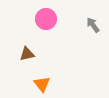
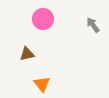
pink circle: moved 3 px left
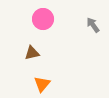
brown triangle: moved 5 px right, 1 px up
orange triangle: rotated 18 degrees clockwise
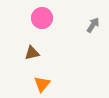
pink circle: moved 1 px left, 1 px up
gray arrow: rotated 70 degrees clockwise
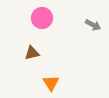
gray arrow: rotated 84 degrees clockwise
orange triangle: moved 9 px right, 1 px up; rotated 12 degrees counterclockwise
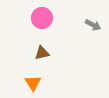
brown triangle: moved 10 px right
orange triangle: moved 18 px left
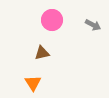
pink circle: moved 10 px right, 2 px down
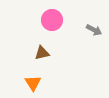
gray arrow: moved 1 px right, 5 px down
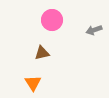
gray arrow: rotated 133 degrees clockwise
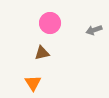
pink circle: moved 2 px left, 3 px down
